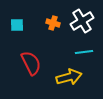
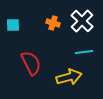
white cross: rotated 15 degrees counterclockwise
cyan square: moved 4 px left
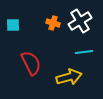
white cross: moved 2 px left; rotated 15 degrees clockwise
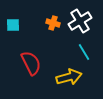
cyan line: rotated 66 degrees clockwise
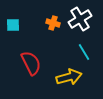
white cross: moved 2 px up
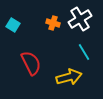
cyan square: rotated 32 degrees clockwise
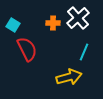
white cross: moved 2 px left, 1 px up; rotated 10 degrees counterclockwise
orange cross: rotated 16 degrees counterclockwise
cyan line: rotated 54 degrees clockwise
red semicircle: moved 4 px left, 14 px up
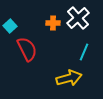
cyan square: moved 3 px left, 1 px down; rotated 16 degrees clockwise
yellow arrow: moved 1 px down
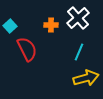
orange cross: moved 2 px left, 2 px down
cyan line: moved 5 px left
yellow arrow: moved 17 px right
